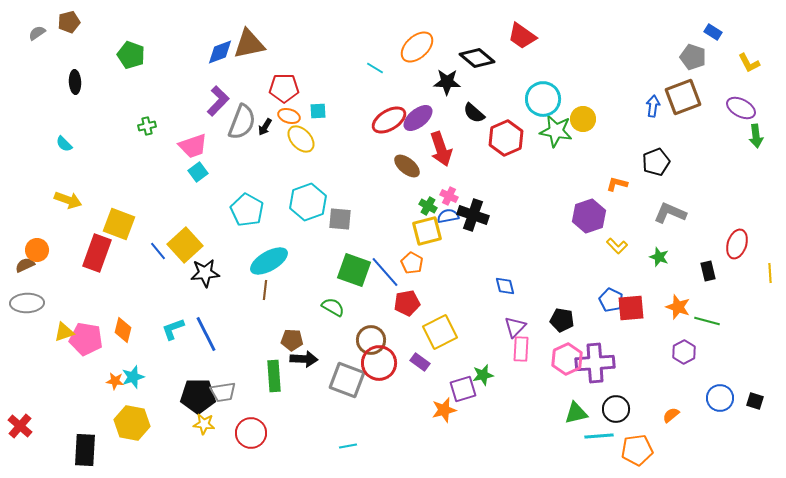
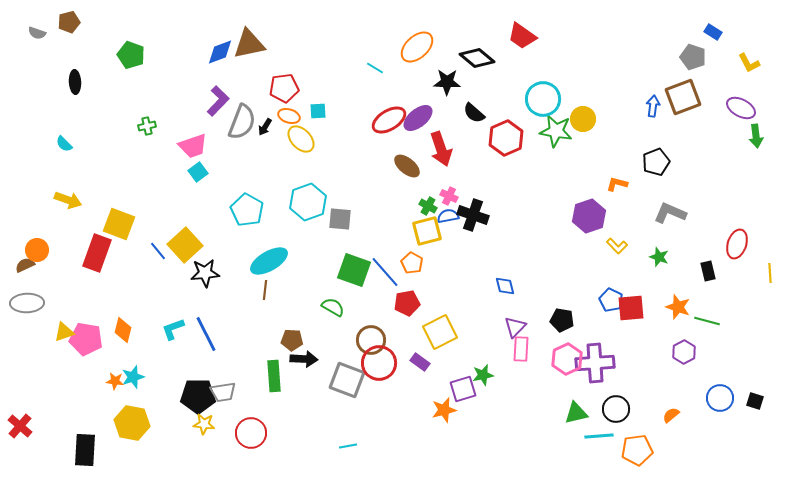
gray semicircle at (37, 33): rotated 126 degrees counterclockwise
red pentagon at (284, 88): rotated 8 degrees counterclockwise
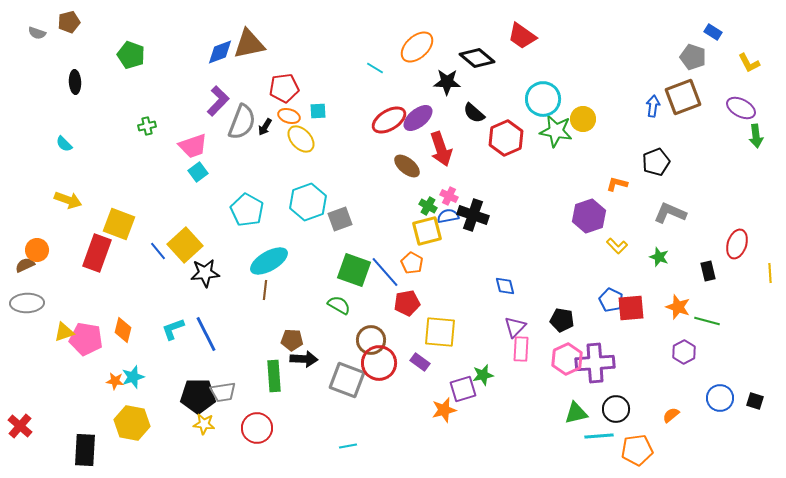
gray square at (340, 219): rotated 25 degrees counterclockwise
green semicircle at (333, 307): moved 6 px right, 2 px up
yellow square at (440, 332): rotated 32 degrees clockwise
red circle at (251, 433): moved 6 px right, 5 px up
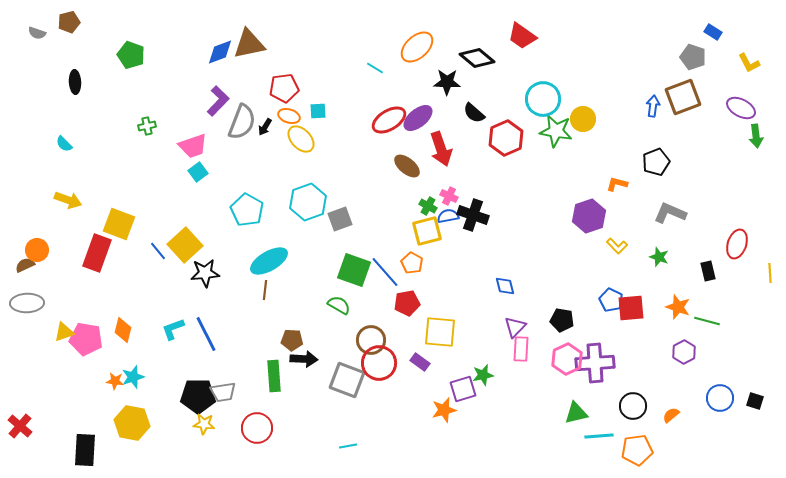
black circle at (616, 409): moved 17 px right, 3 px up
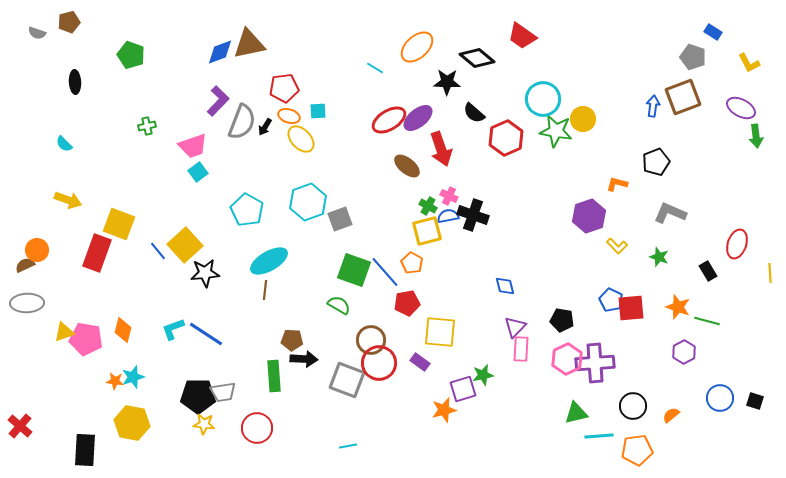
black rectangle at (708, 271): rotated 18 degrees counterclockwise
blue line at (206, 334): rotated 30 degrees counterclockwise
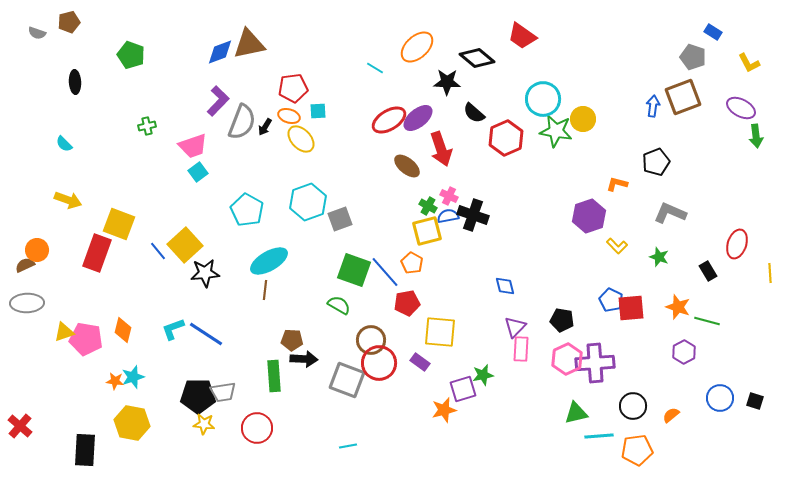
red pentagon at (284, 88): moved 9 px right
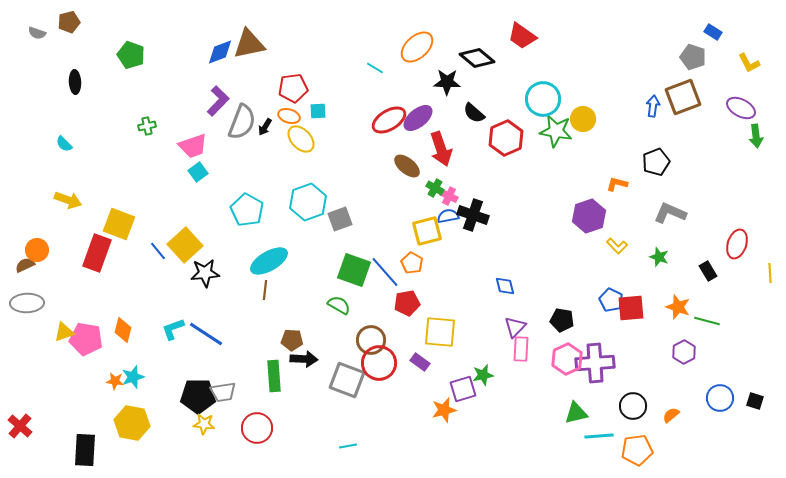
green cross at (428, 206): moved 7 px right, 18 px up
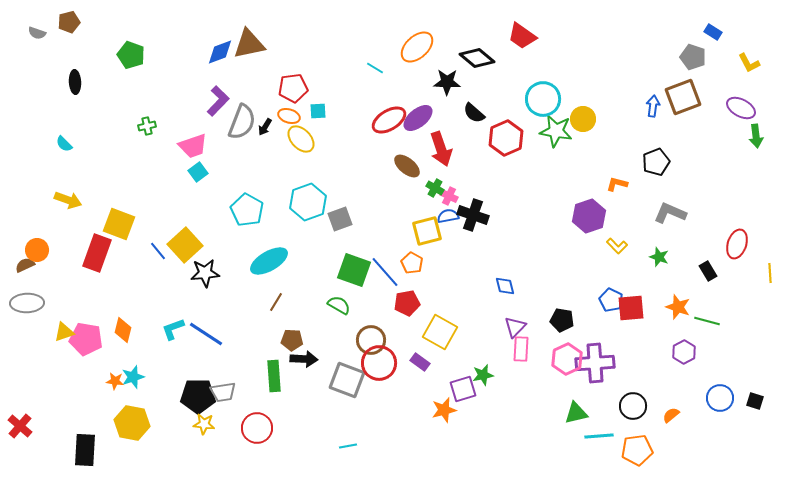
brown line at (265, 290): moved 11 px right, 12 px down; rotated 24 degrees clockwise
yellow square at (440, 332): rotated 24 degrees clockwise
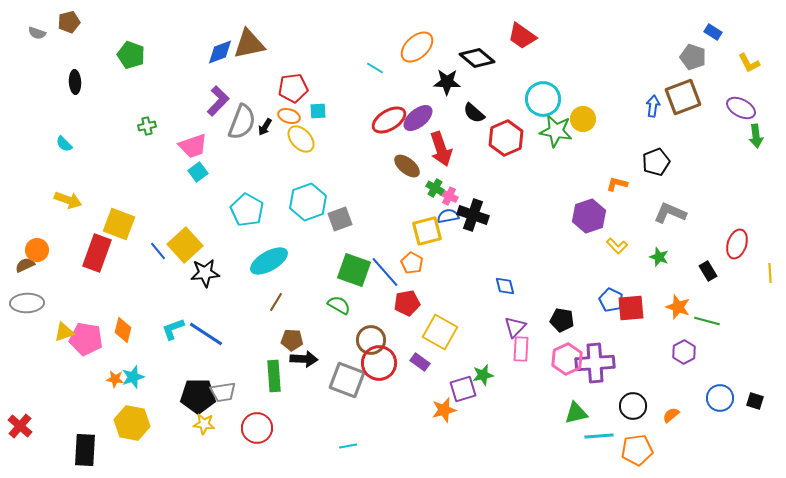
orange star at (115, 381): moved 2 px up
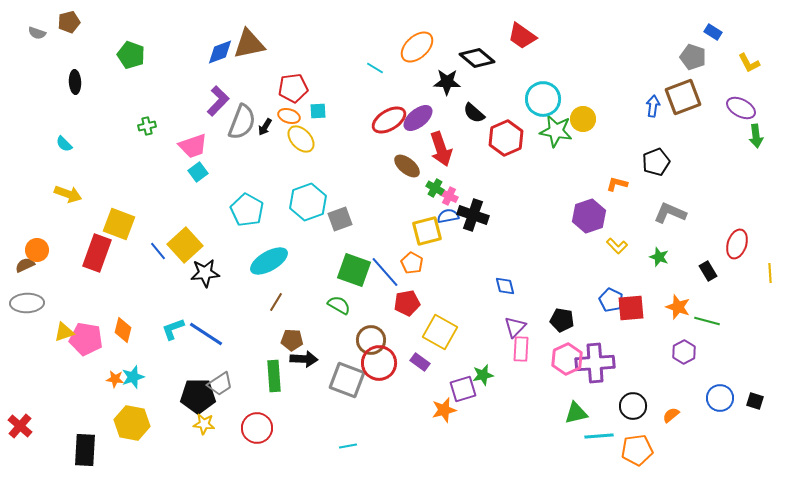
yellow arrow at (68, 200): moved 6 px up
gray trapezoid at (223, 392): moved 3 px left, 8 px up; rotated 24 degrees counterclockwise
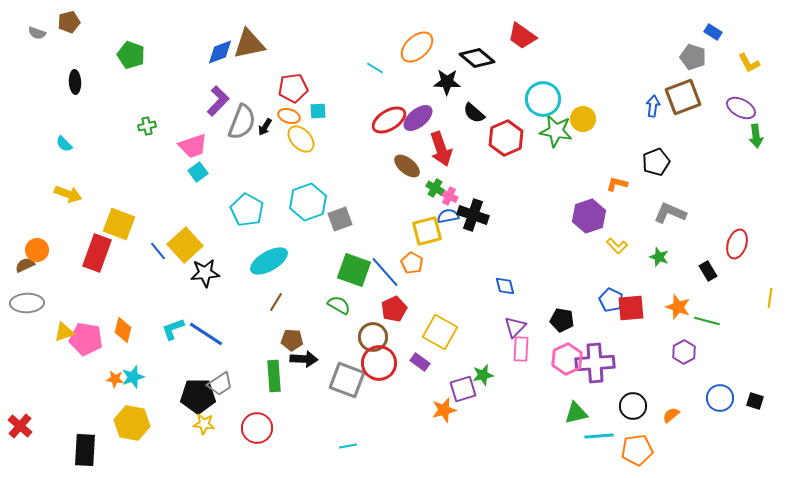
yellow line at (770, 273): moved 25 px down; rotated 12 degrees clockwise
red pentagon at (407, 303): moved 13 px left, 6 px down; rotated 15 degrees counterclockwise
brown circle at (371, 340): moved 2 px right, 3 px up
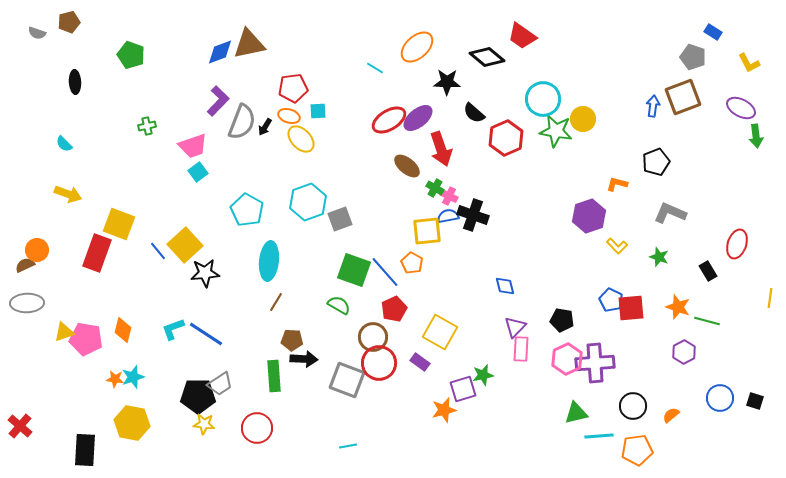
black diamond at (477, 58): moved 10 px right, 1 px up
yellow square at (427, 231): rotated 8 degrees clockwise
cyan ellipse at (269, 261): rotated 54 degrees counterclockwise
